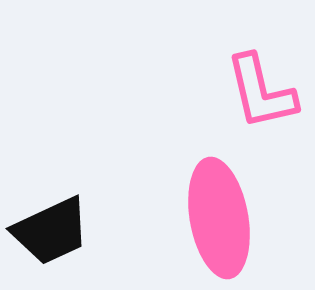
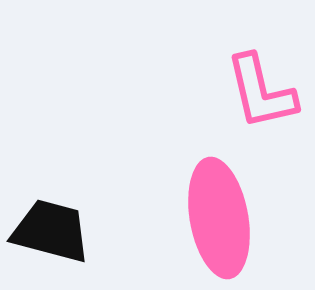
black trapezoid: rotated 140 degrees counterclockwise
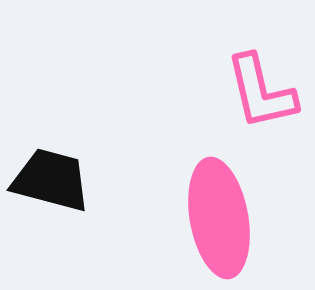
black trapezoid: moved 51 px up
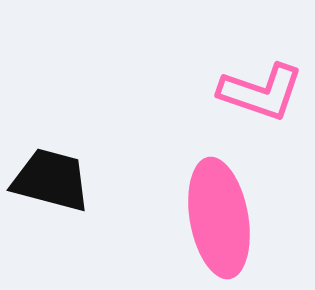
pink L-shape: rotated 58 degrees counterclockwise
